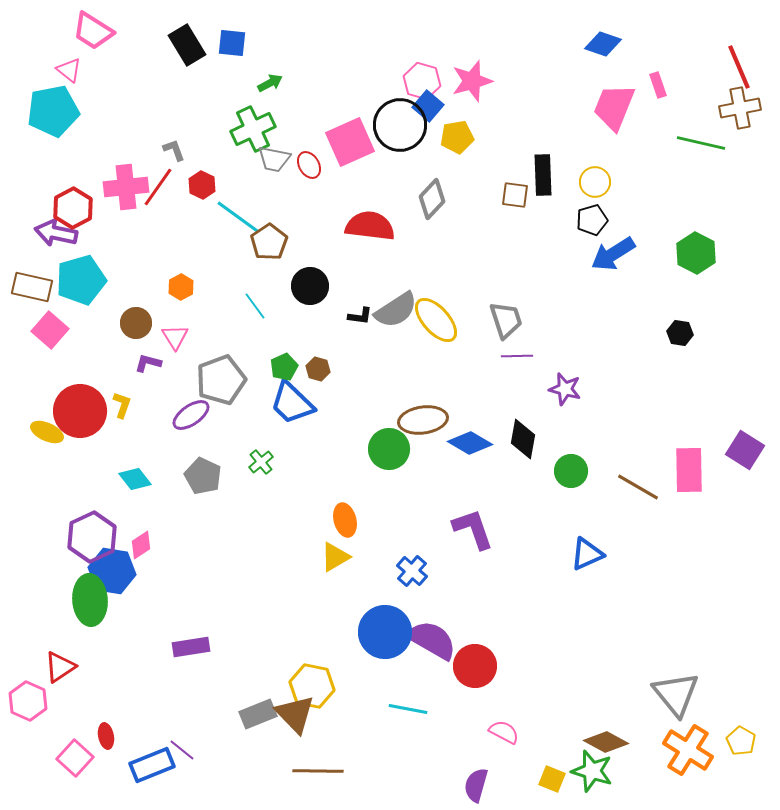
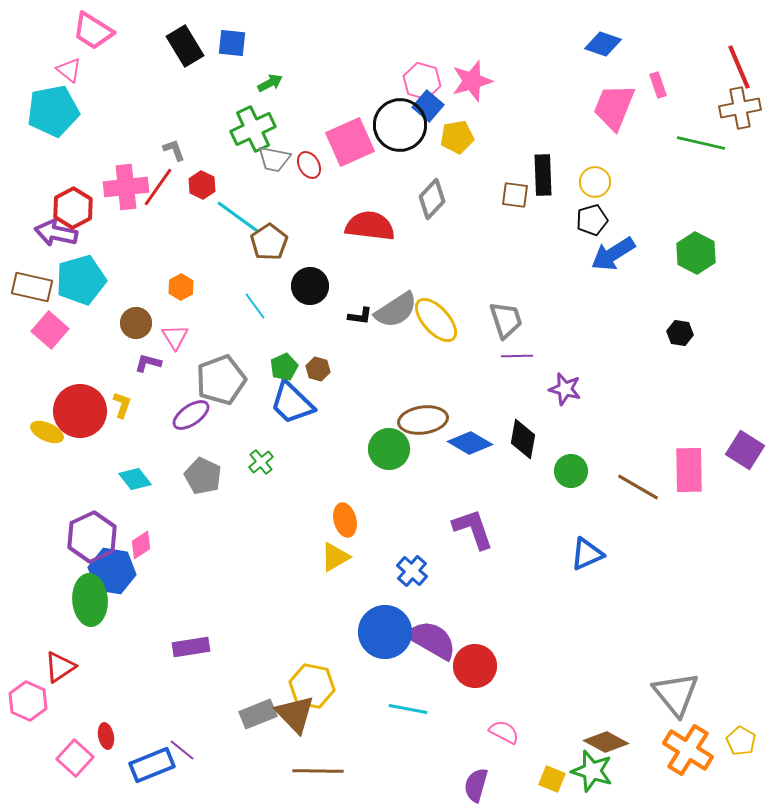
black rectangle at (187, 45): moved 2 px left, 1 px down
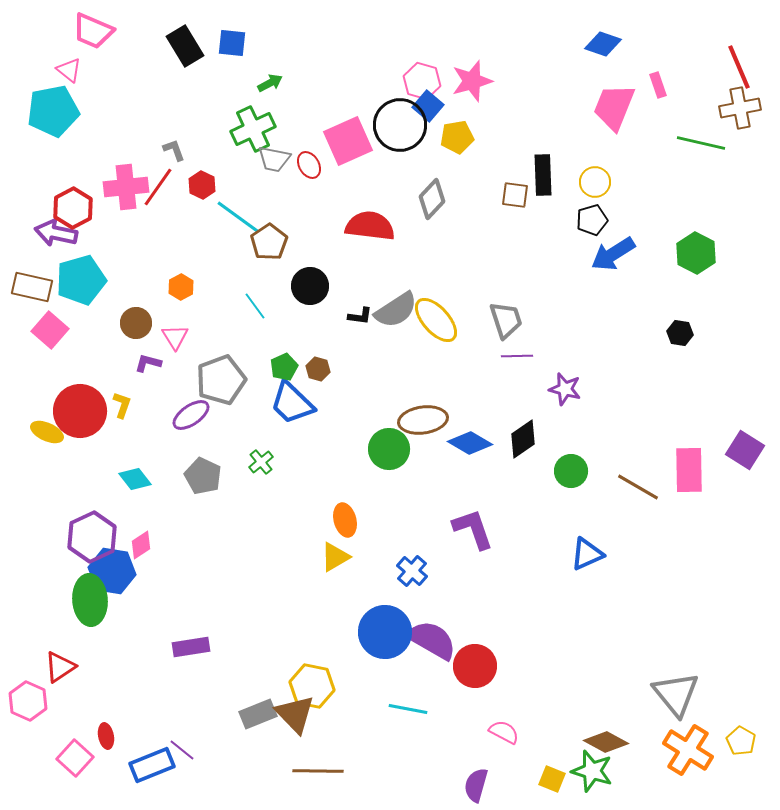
pink trapezoid at (93, 31): rotated 9 degrees counterclockwise
pink square at (350, 142): moved 2 px left, 1 px up
black diamond at (523, 439): rotated 45 degrees clockwise
